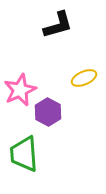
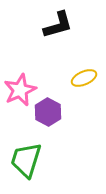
green trapezoid: moved 2 px right, 6 px down; rotated 21 degrees clockwise
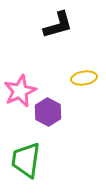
yellow ellipse: rotated 15 degrees clockwise
pink star: moved 1 px down
green trapezoid: rotated 9 degrees counterclockwise
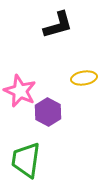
pink star: rotated 24 degrees counterclockwise
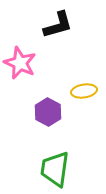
yellow ellipse: moved 13 px down
pink star: moved 28 px up
green trapezoid: moved 29 px right, 9 px down
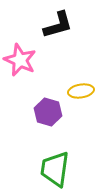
pink star: moved 3 px up
yellow ellipse: moved 3 px left
purple hexagon: rotated 12 degrees counterclockwise
